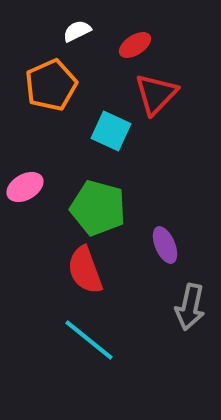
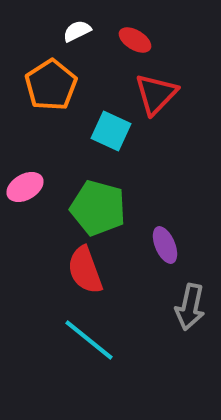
red ellipse: moved 5 px up; rotated 64 degrees clockwise
orange pentagon: rotated 9 degrees counterclockwise
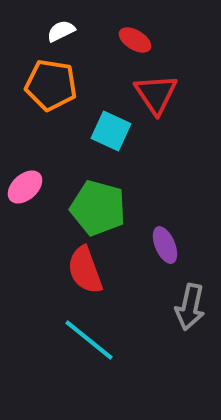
white semicircle: moved 16 px left
orange pentagon: rotated 30 degrees counterclockwise
red triangle: rotated 18 degrees counterclockwise
pink ellipse: rotated 12 degrees counterclockwise
